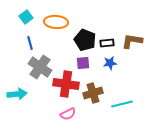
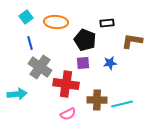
black rectangle: moved 20 px up
brown cross: moved 4 px right, 7 px down; rotated 18 degrees clockwise
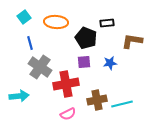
cyan square: moved 2 px left
black pentagon: moved 1 px right, 2 px up
purple square: moved 1 px right, 1 px up
red cross: rotated 20 degrees counterclockwise
cyan arrow: moved 2 px right, 2 px down
brown cross: rotated 12 degrees counterclockwise
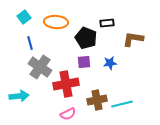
brown L-shape: moved 1 px right, 2 px up
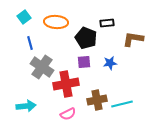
gray cross: moved 2 px right
cyan arrow: moved 7 px right, 10 px down
